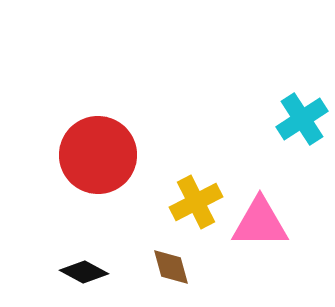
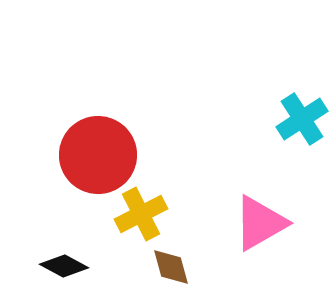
yellow cross: moved 55 px left, 12 px down
pink triangle: rotated 30 degrees counterclockwise
black diamond: moved 20 px left, 6 px up
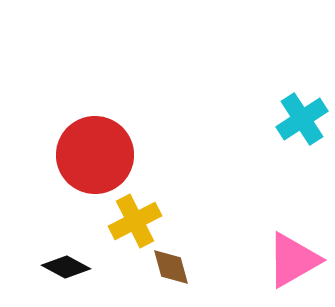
red circle: moved 3 px left
yellow cross: moved 6 px left, 7 px down
pink triangle: moved 33 px right, 37 px down
black diamond: moved 2 px right, 1 px down
